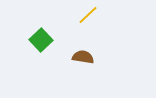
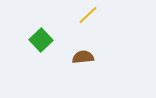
brown semicircle: rotated 15 degrees counterclockwise
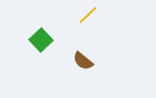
brown semicircle: moved 4 px down; rotated 135 degrees counterclockwise
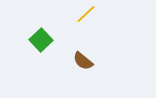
yellow line: moved 2 px left, 1 px up
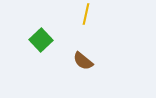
yellow line: rotated 35 degrees counterclockwise
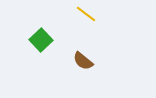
yellow line: rotated 65 degrees counterclockwise
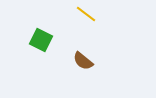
green square: rotated 20 degrees counterclockwise
